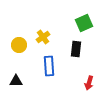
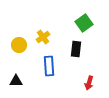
green square: rotated 12 degrees counterclockwise
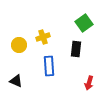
yellow cross: rotated 16 degrees clockwise
black triangle: rotated 24 degrees clockwise
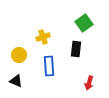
yellow circle: moved 10 px down
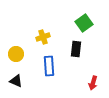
yellow circle: moved 3 px left, 1 px up
red arrow: moved 4 px right
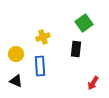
blue rectangle: moved 9 px left
red arrow: rotated 16 degrees clockwise
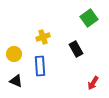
green square: moved 5 px right, 5 px up
black rectangle: rotated 35 degrees counterclockwise
yellow circle: moved 2 px left
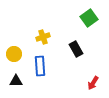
black triangle: rotated 24 degrees counterclockwise
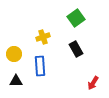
green square: moved 13 px left
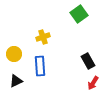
green square: moved 3 px right, 4 px up
black rectangle: moved 12 px right, 12 px down
black triangle: rotated 24 degrees counterclockwise
